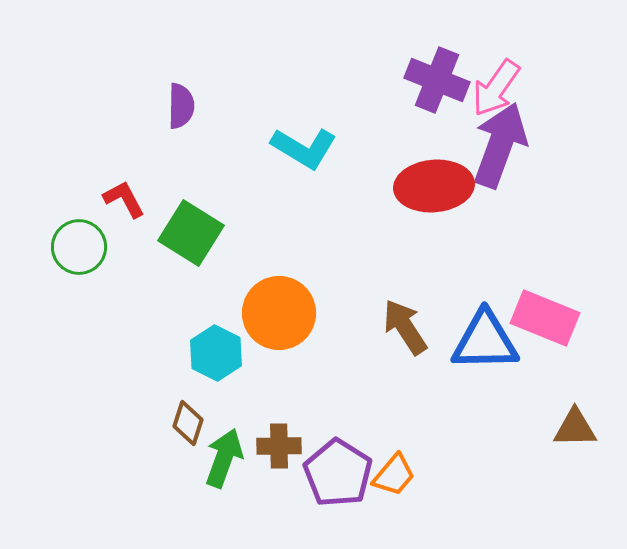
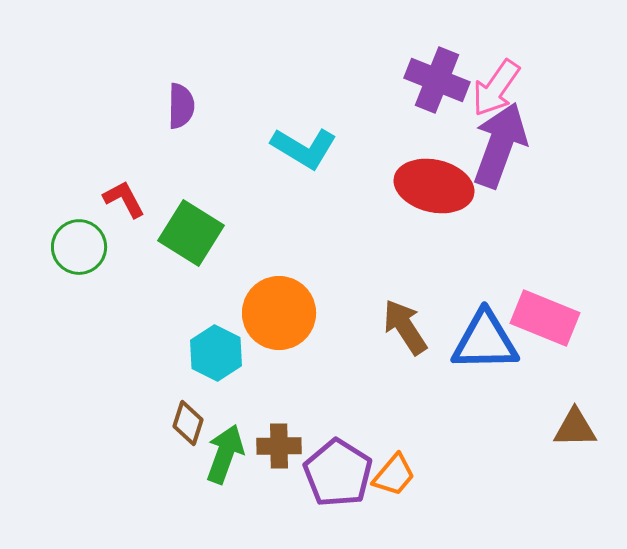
red ellipse: rotated 18 degrees clockwise
green arrow: moved 1 px right, 4 px up
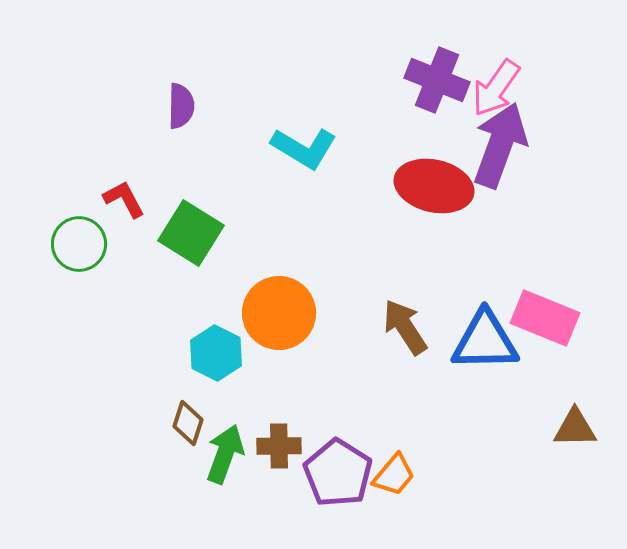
green circle: moved 3 px up
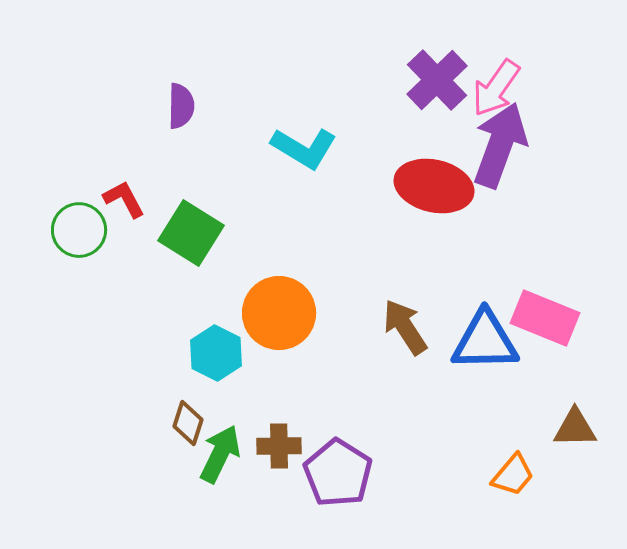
purple cross: rotated 24 degrees clockwise
green circle: moved 14 px up
green arrow: moved 5 px left; rotated 6 degrees clockwise
orange trapezoid: moved 119 px right
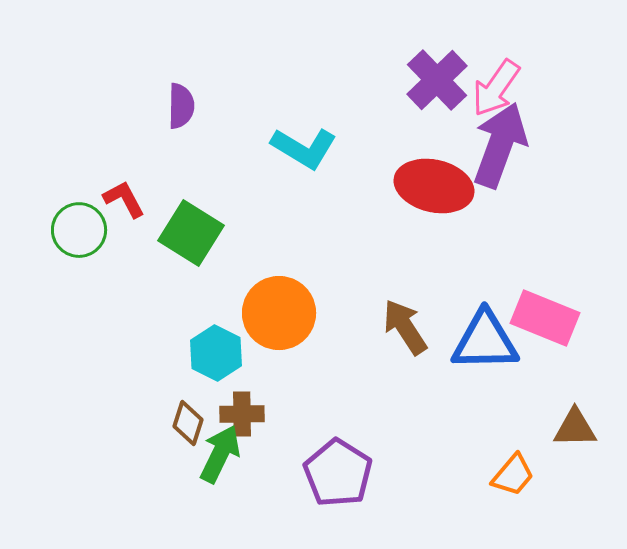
brown cross: moved 37 px left, 32 px up
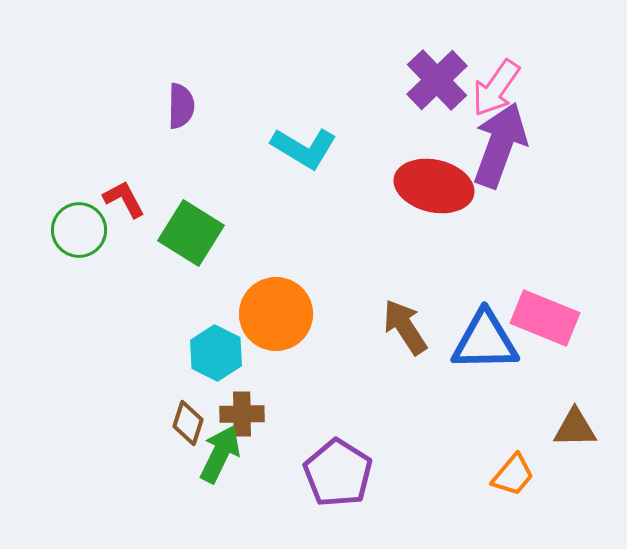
orange circle: moved 3 px left, 1 px down
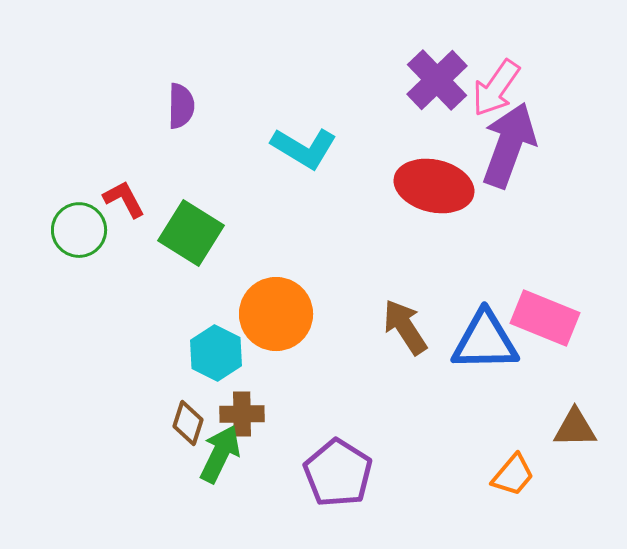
purple arrow: moved 9 px right
